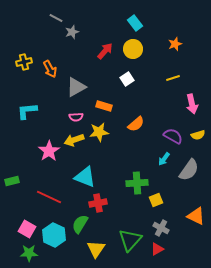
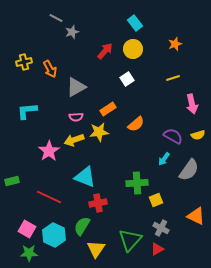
orange rectangle: moved 4 px right, 3 px down; rotated 49 degrees counterclockwise
green semicircle: moved 2 px right, 2 px down
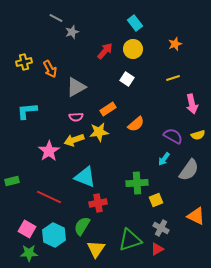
white square: rotated 24 degrees counterclockwise
green triangle: rotated 30 degrees clockwise
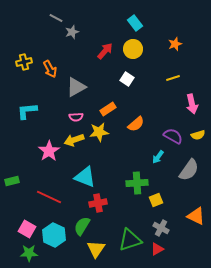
cyan arrow: moved 6 px left, 2 px up
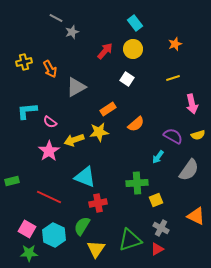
pink semicircle: moved 26 px left, 5 px down; rotated 40 degrees clockwise
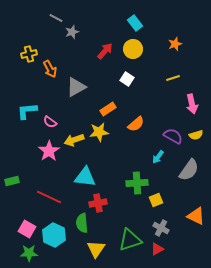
yellow cross: moved 5 px right, 8 px up
yellow semicircle: moved 2 px left
cyan triangle: rotated 15 degrees counterclockwise
green semicircle: moved 3 px up; rotated 36 degrees counterclockwise
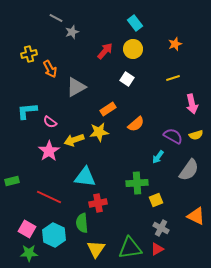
green triangle: moved 8 px down; rotated 10 degrees clockwise
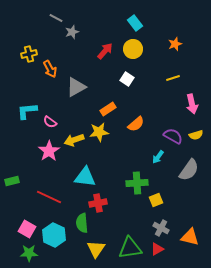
orange triangle: moved 6 px left, 21 px down; rotated 12 degrees counterclockwise
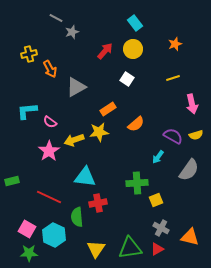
green semicircle: moved 5 px left, 6 px up
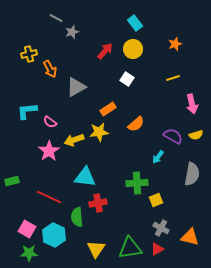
gray semicircle: moved 3 px right, 4 px down; rotated 25 degrees counterclockwise
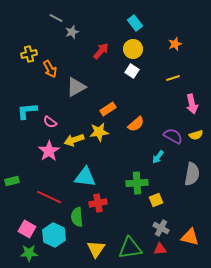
red arrow: moved 4 px left
white square: moved 5 px right, 8 px up
red triangle: moved 3 px right; rotated 24 degrees clockwise
